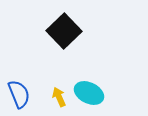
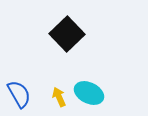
black square: moved 3 px right, 3 px down
blue semicircle: rotated 8 degrees counterclockwise
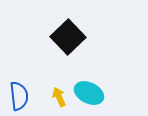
black square: moved 1 px right, 3 px down
blue semicircle: moved 2 px down; rotated 24 degrees clockwise
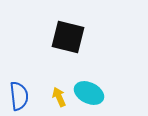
black square: rotated 32 degrees counterclockwise
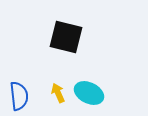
black square: moved 2 px left
yellow arrow: moved 1 px left, 4 px up
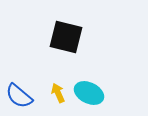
blue semicircle: rotated 136 degrees clockwise
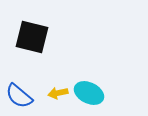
black square: moved 34 px left
yellow arrow: rotated 78 degrees counterclockwise
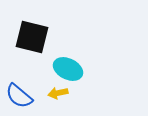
cyan ellipse: moved 21 px left, 24 px up
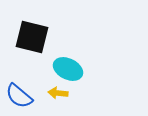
yellow arrow: rotated 18 degrees clockwise
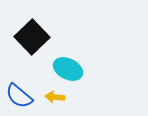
black square: rotated 32 degrees clockwise
yellow arrow: moved 3 px left, 4 px down
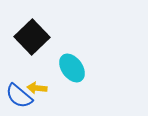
cyan ellipse: moved 4 px right, 1 px up; rotated 28 degrees clockwise
yellow arrow: moved 18 px left, 9 px up
